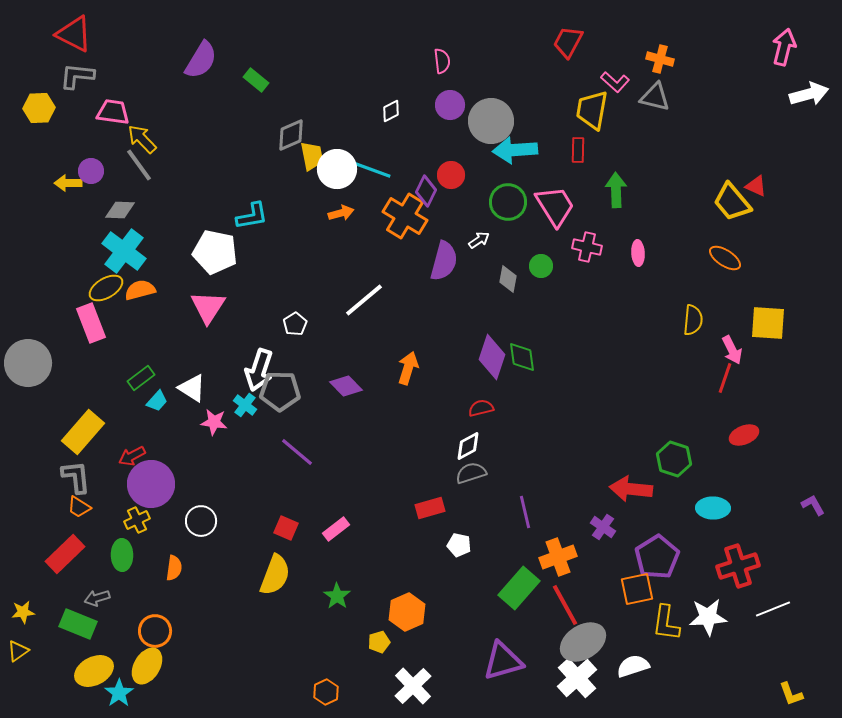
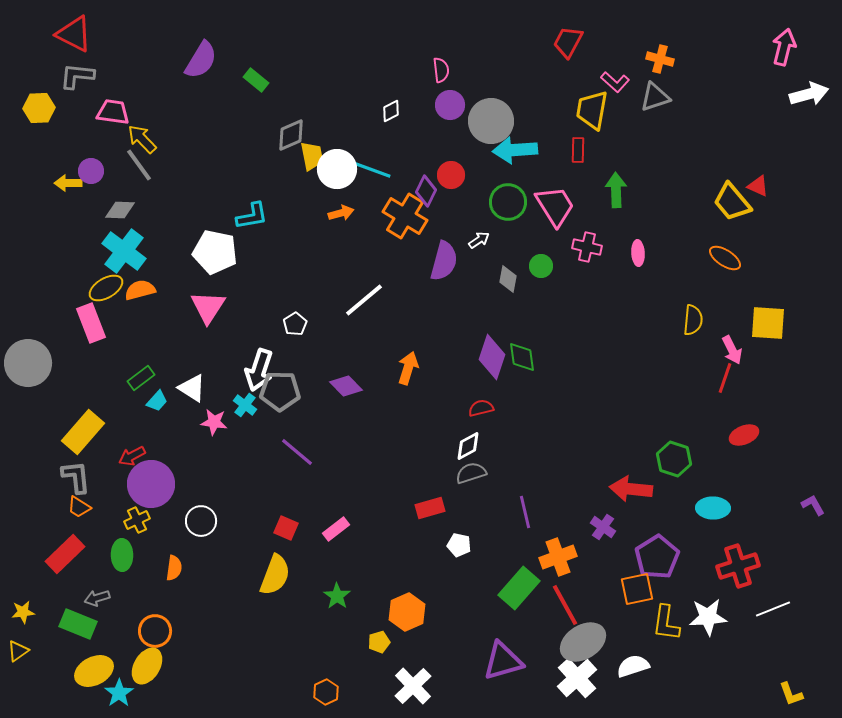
pink semicircle at (442, 61): moved 1 px left, 9 px down
gray triangle at (655, 97): rotated 32 degrees counterclockwise
red triangle at (756, 186): moved 2 px right
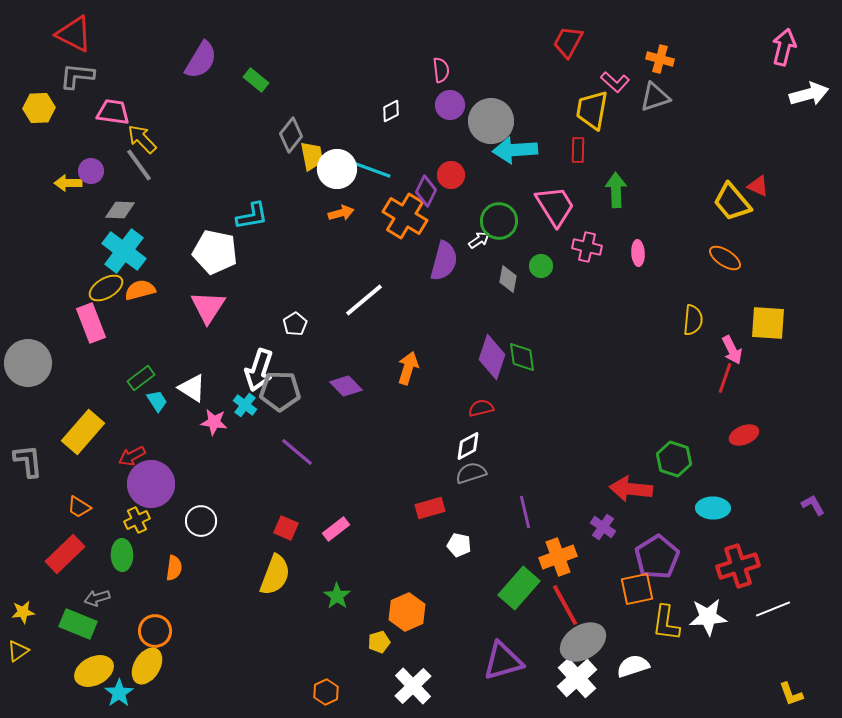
gray diamond at (291, 135): rotated 28 degrees counterclockwise
green circle at (508, 202): moved 9 px left, 19 px down
cyan trapezoid at (157, 401): rotated 75 degrees counterclockwise
gray L-shape at (76, 477): moved 48 px left, 16 px up
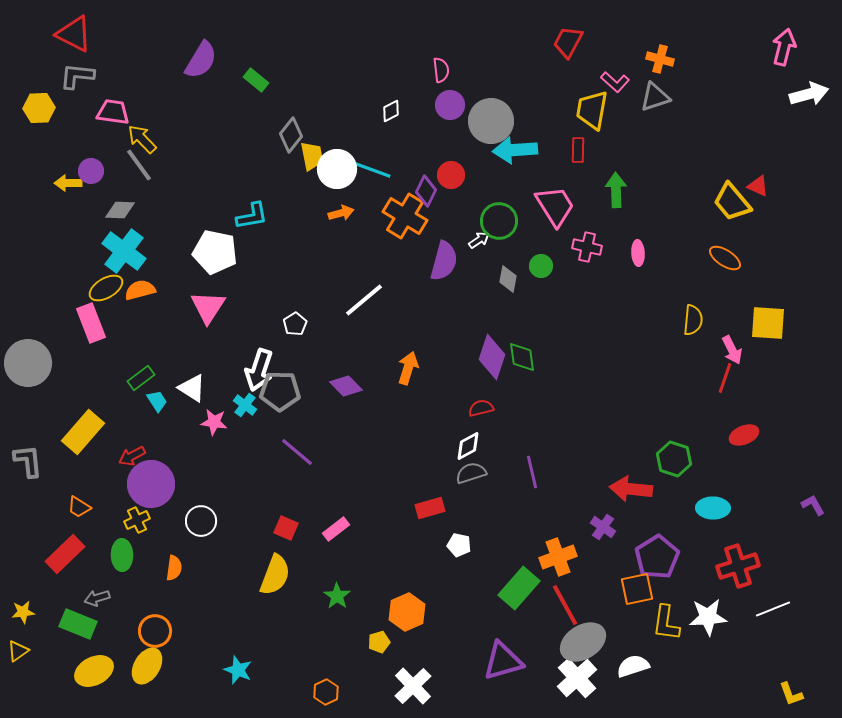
purple line at (525, 512): moved 7 px right, 40 px up
cyan star at (119, 693): moved 119 px right, 23 px up; rotated 16 degrees counterclockwise
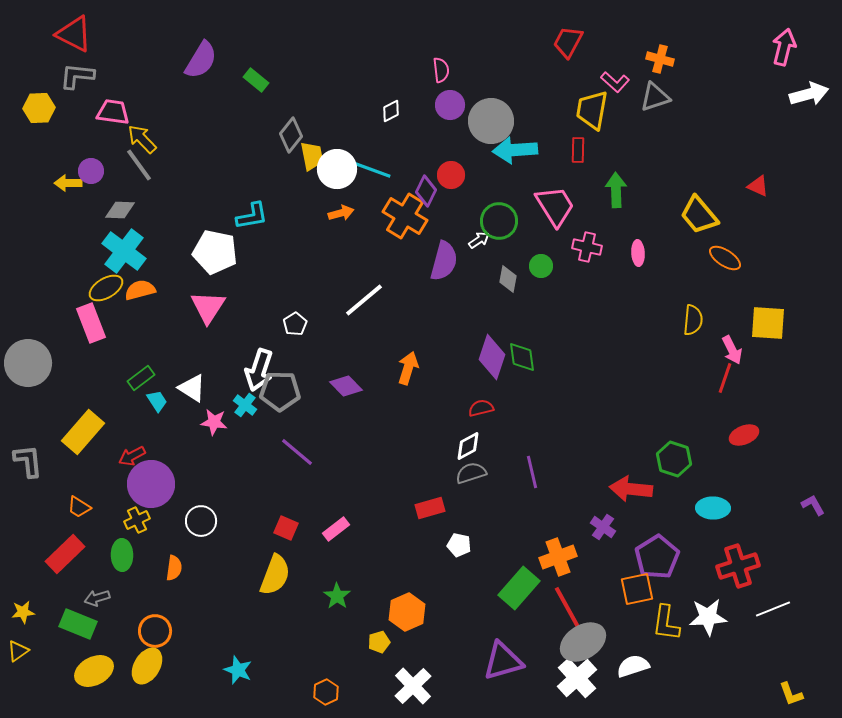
yellow trapezoid at (732, 202): moved 33 px left, 13 px down
red line at (565, 605): moved 2 px right, 2 px down
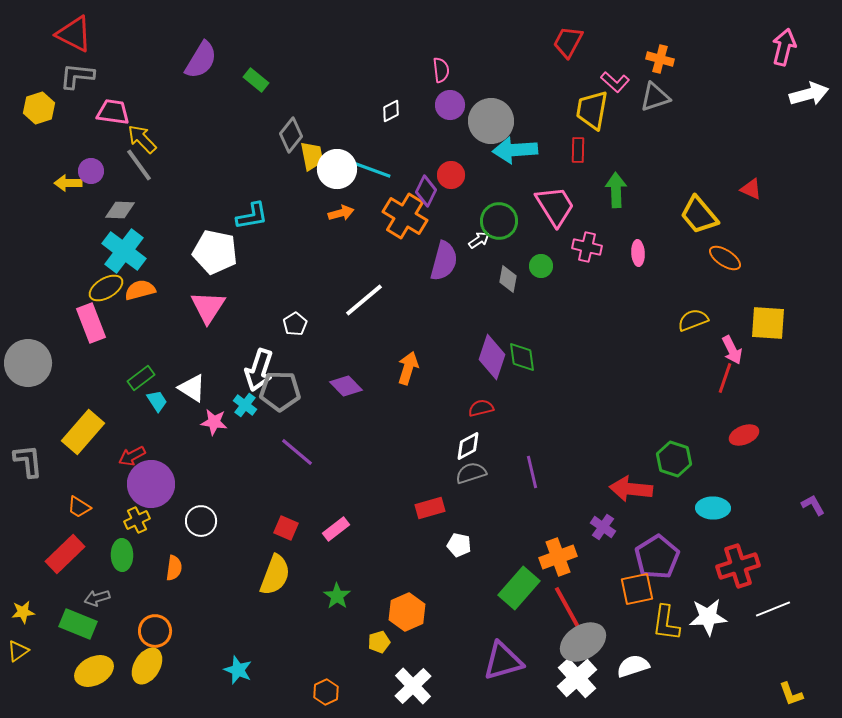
yellow hexagon at (39, 108): rotated 16 degrees counterclockwise
red triangle at (758, 186): moved 7 px left, 3 px down
yellow semicircle at (693, 320): rotated 116 degrees counterclockwise
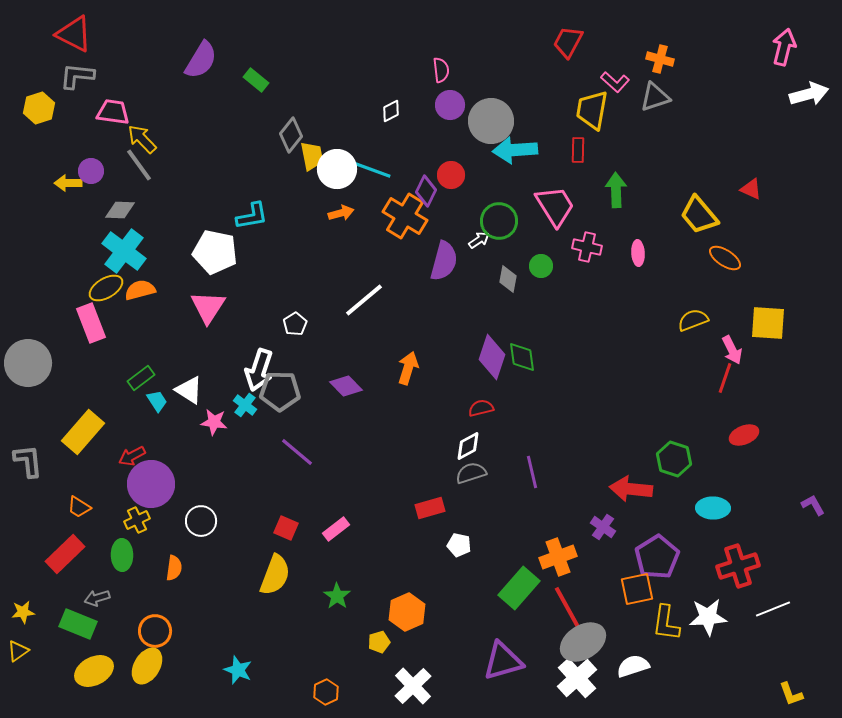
white triangle at (192, 388): moved 3 px left, 2 px down
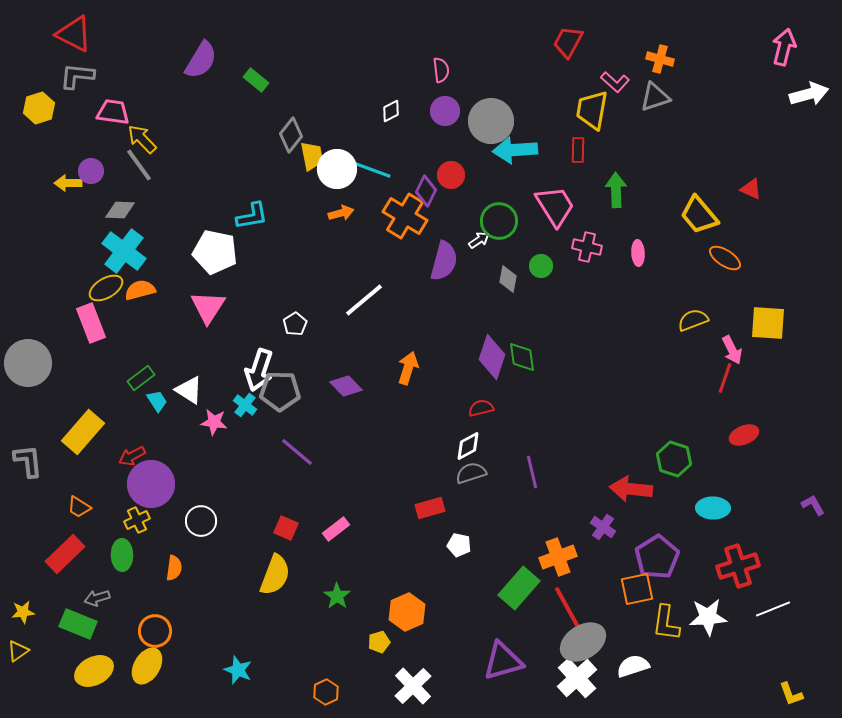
purple circle at (450, 105): moved 5 px left, 6 px down
